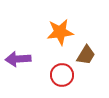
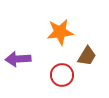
brown trapezoid: moved 1 px right, 1 px down
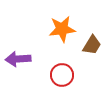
orange star: moved 2 px right, 3 px up
brown trapezoid: moved 5 px right, 11 px up
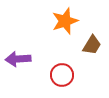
orange star: moved 3 px right, 8 px up; rotated 12 degrees counterclockwise
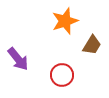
purple arrow: rotated 125 degrees counterclockwise
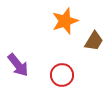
brown trapezoid: moved 2 px right, 4 px up
purple arrow: moved 6 px down
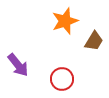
red circle: moved 4 px down
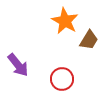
orange star: rotated 24 degrees counterclockwise
brown trapezoid: moved 5 px left, 1 px up
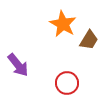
orange star: moved 2 px left, 3 px down
red circle: moved 5 px right, 4 px down
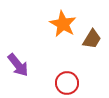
brown trapezoid: moved 3 px right, 1 px up
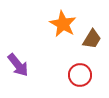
red circle: moved 13 px right, 8 px up
